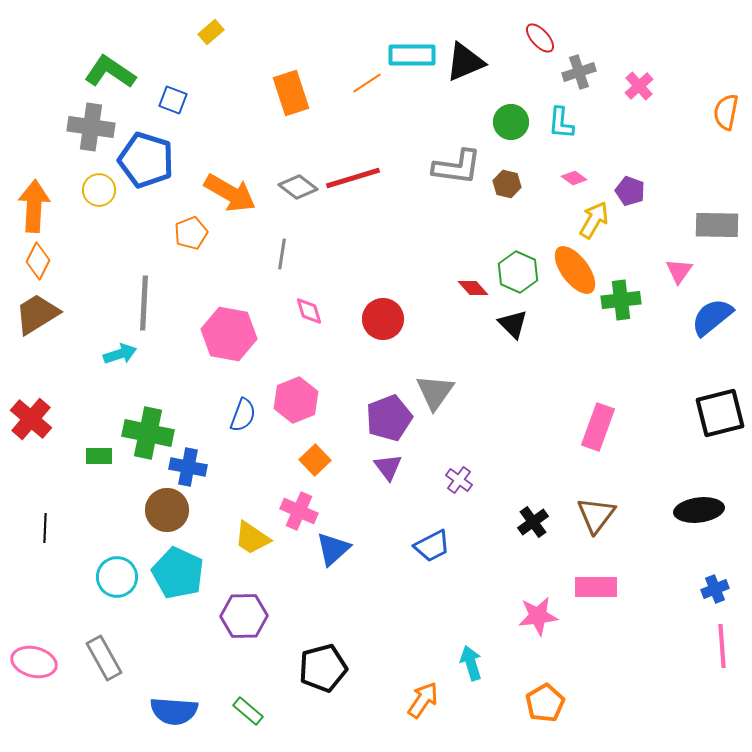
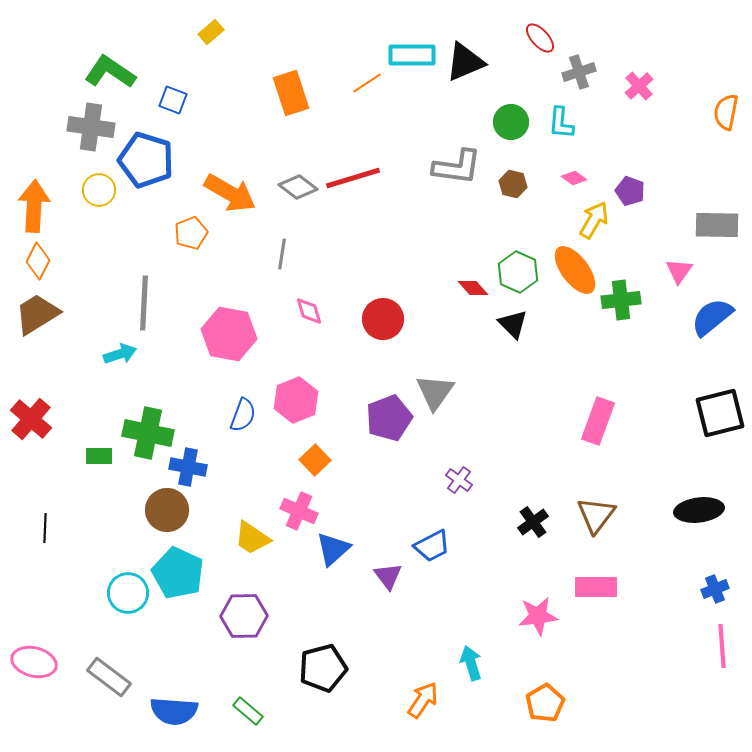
brown hexagon at (507, 184): moved 6 px right
pink rectangle at (598, 427): moved 6 px up
purple triangle at (388, 467): moved 109 px down
cyan circle at (117, 577): moved 11 px right, 16 px down
gray rectangle at (104, 658): moved 5 px right, 19 px down; rotated 24 degrees counterclockwise
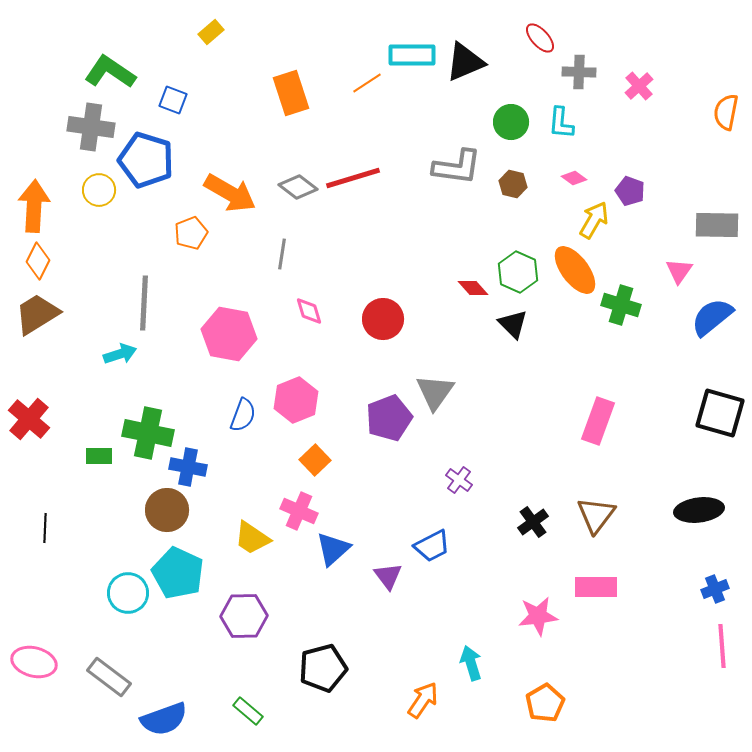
gray cross at (579, 72): rotated 20 degrees clockwise
green cross at (621, 300): moved 5 px down; rotated 24 degrees clockwise
black square at (720, 413): rotated 30 degrees clockwise
red cross at (31, 419): moved 2 px left
blue semicircle at (174, 711): moved 10 px left, 8 px down; rotated 24 degrees counterclockwise
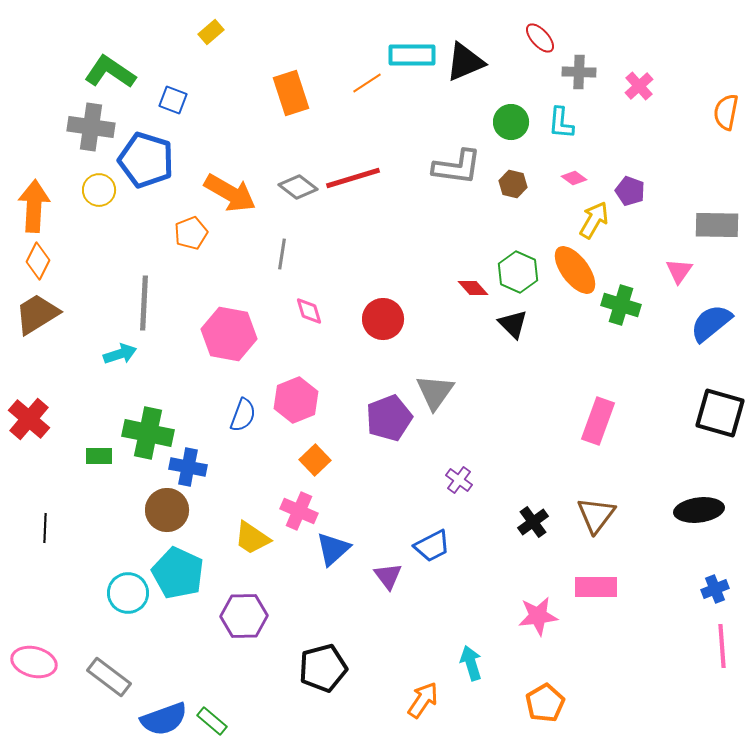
blue semicircle at (712, 317): moved 1 px left, 6 px down
green rectangle at (248, 711): moved 36 px left, 10 px down
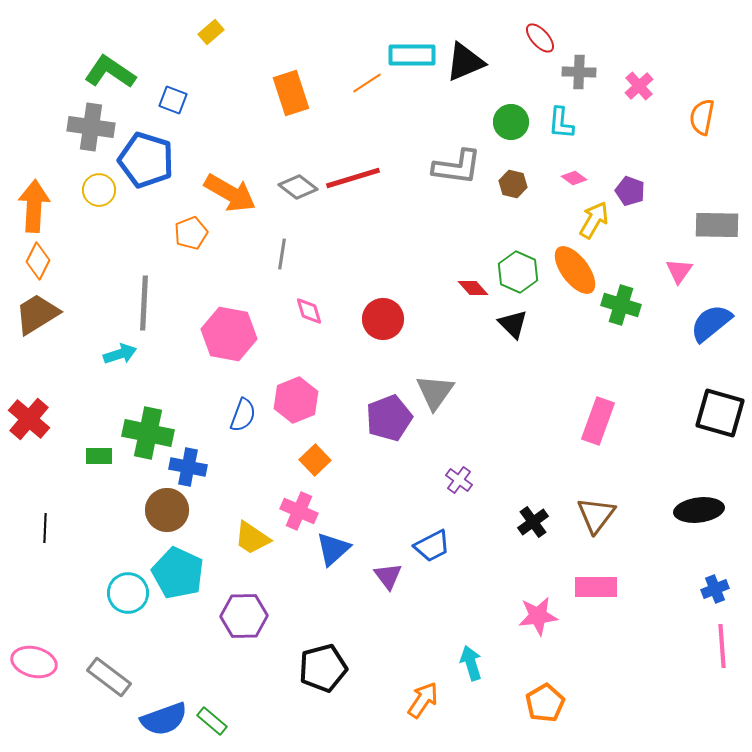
orange semicircle at (726, 112): moved 24 px left, 5 px down
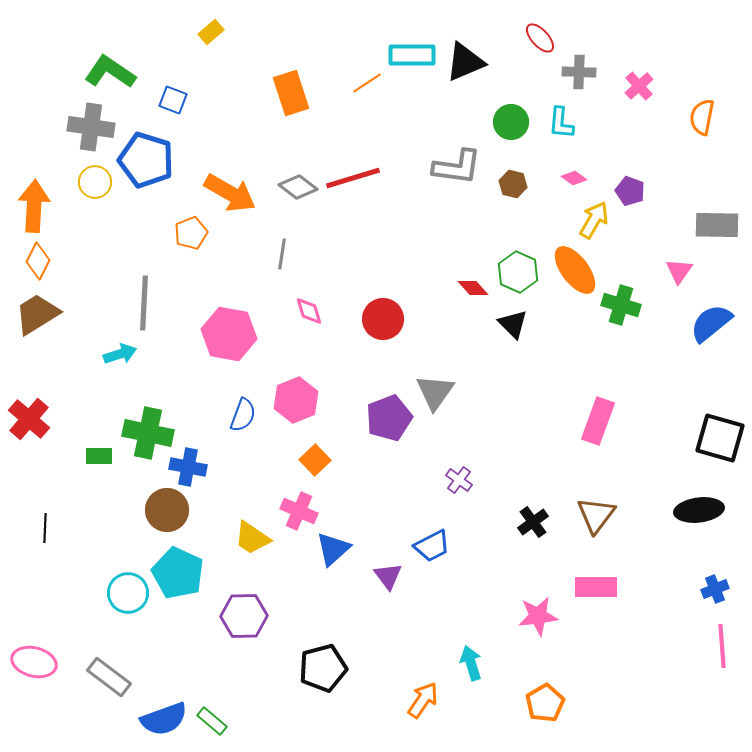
yellow circle at (99, 190): moved 4 px left, 8 px up
black square at (720, 413): moved 25 px down
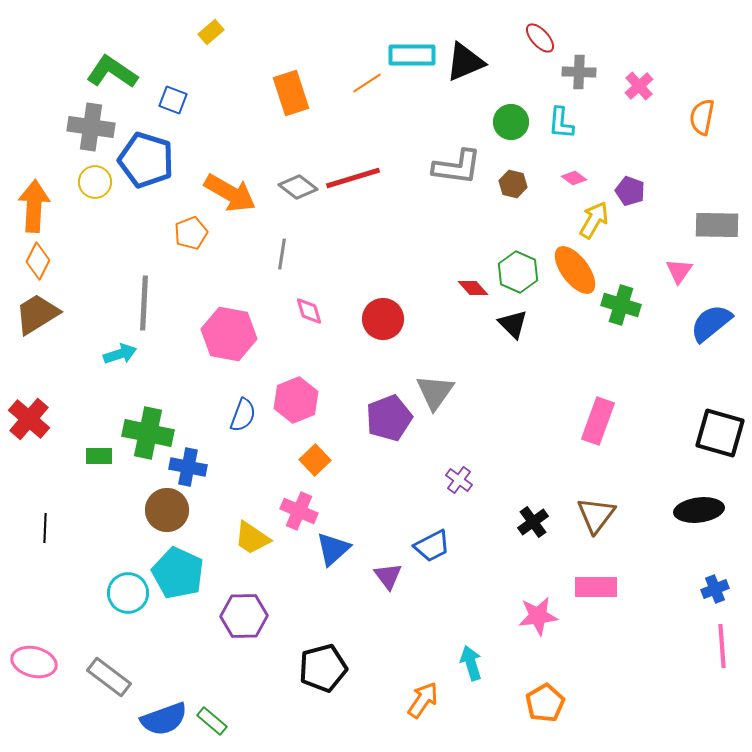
green L-shape at (110, 72): moved 2 px right
black square at (720, 438): moved 5 px up
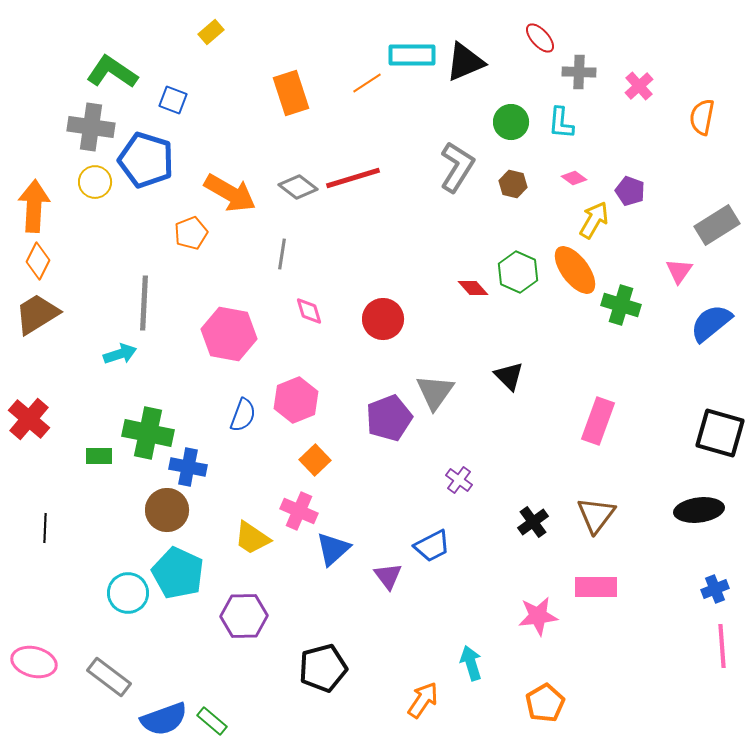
gray L-shape at (457, 167): rotated 66 degrees counterclockwise
gray rectangle at (717, 225): rotated 33 degrees counterclockwise
black triangle at (513, 324): moved 4 px left, 52 px down
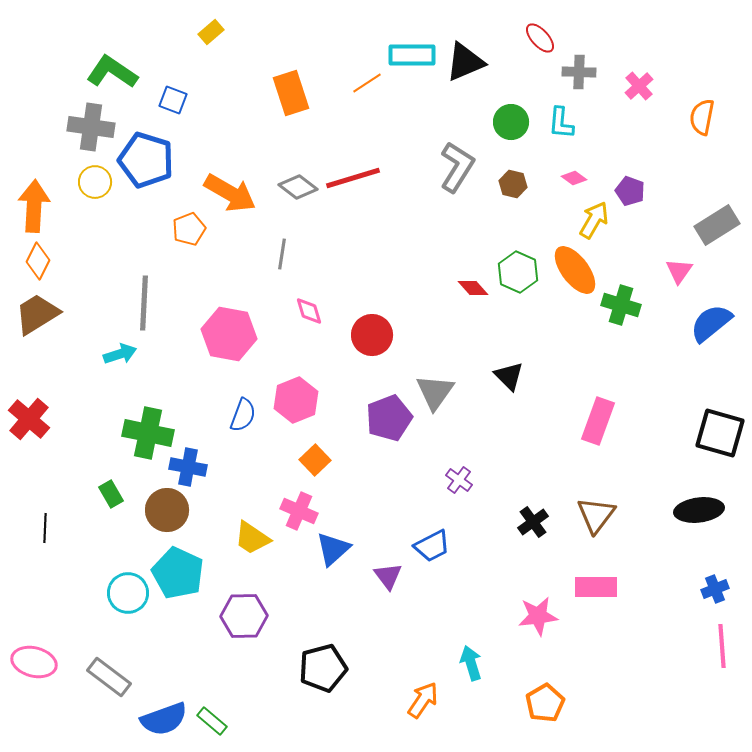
orange pentagon at (191, 233): moved 2 px left, 4 px up
red circle at (383, 319): moved 11 px left, 16 px down
green rectangle at (99, 456): moved 12 px right, 38 px down; rotated 60 degrees clockwise
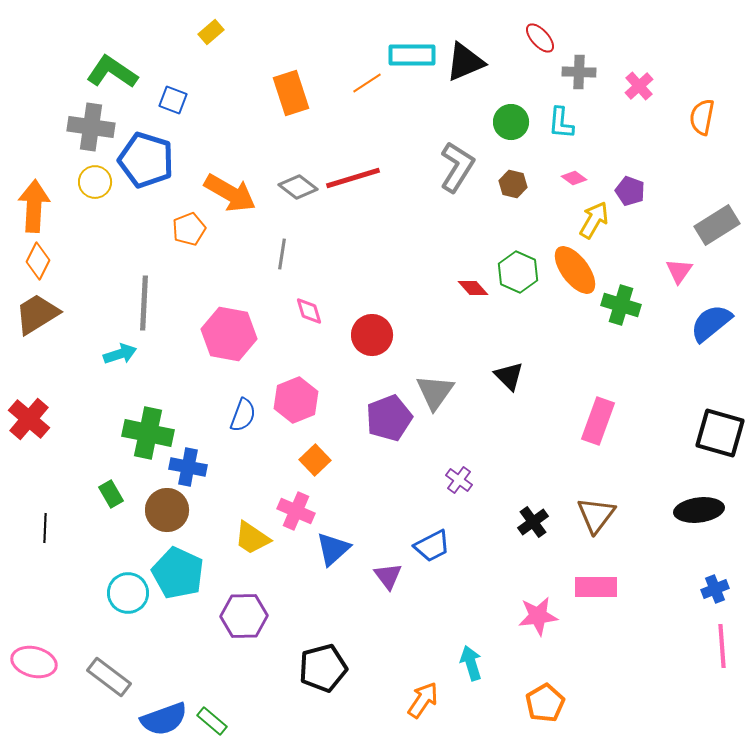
pink cross at (299, 511): moved 3 px left
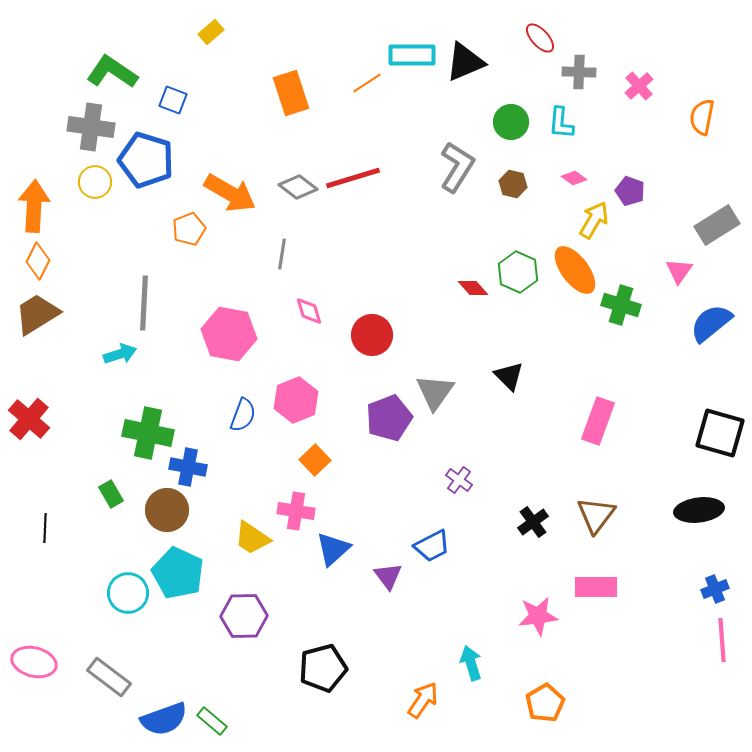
pink cross at (296, 511): rotated 15 degrees counterclockwise
pink line at (722, 646): moved 6 px up
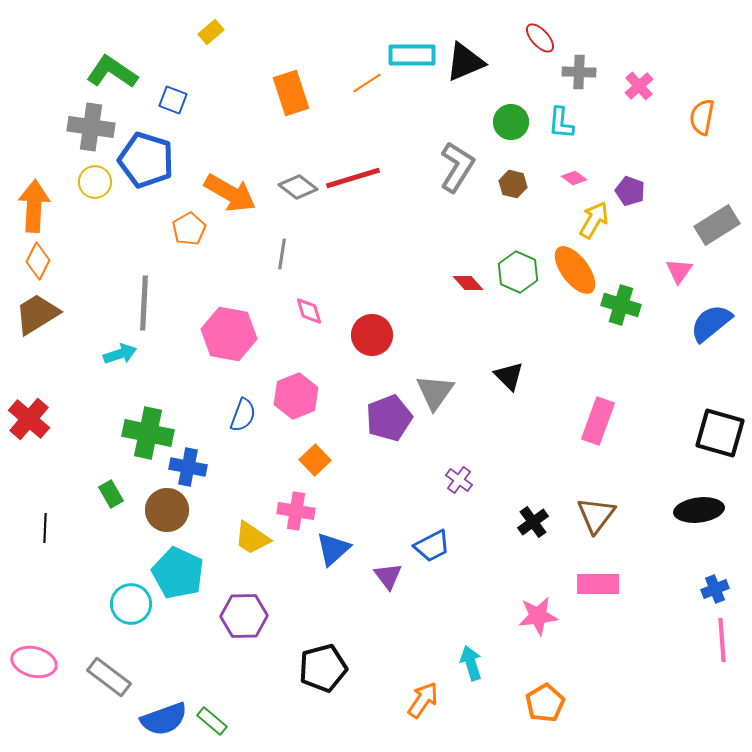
orange pentagon at (189, 229): rotated 8 degrees counterclockwise
red diamond at (473, 288): moved 5 px left, 5 px up
pink hexagon at (296, 400): moved 4 px up
pink rectangle at (596, 587): moved 2 px right, 3 px up
cyan circle at (128, 593): moved 3 px right, 11 px down
